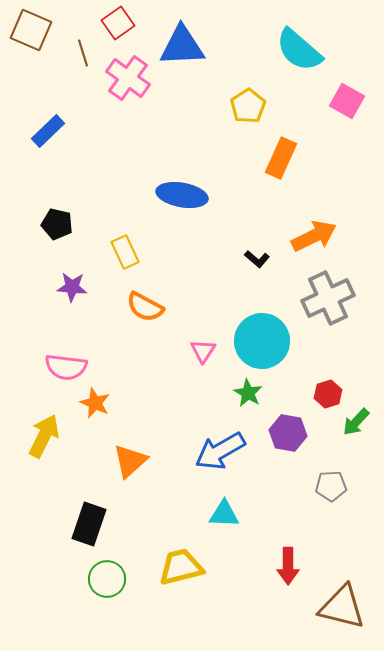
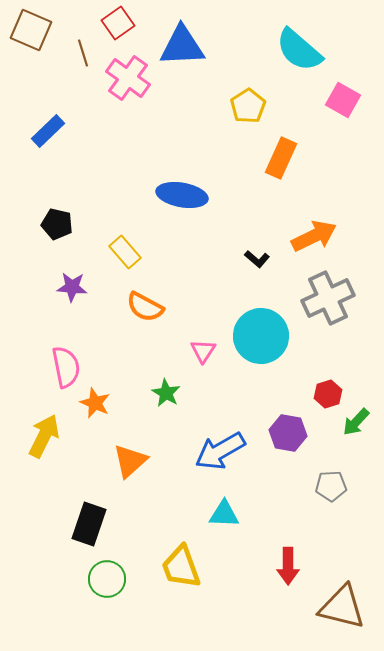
pink square: moved 4 px left, 1 px up
yellow rectangle: rotated 16 degrees counterclockwise
cyan circle: moved 1 px left, 5 px up
pink semicircle: rotated 108 degrees counterclockwise
green star: moved 82 px left
yellow trapezoid: rotated 96 degrees counterclockwise
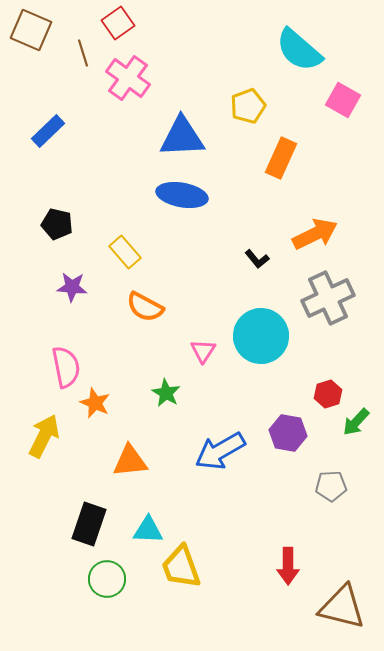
blue triangle: moved 91 px down
yellow pentagon: rotated 12 degrees clockwise
orange arrow: moved 1 px right, 2 px up
black L-shape: rotated 10 degrees clockwise
orange triangle: rotated 36 degrees clockwise
cyan triangle: moved 76 px left, 16 px down
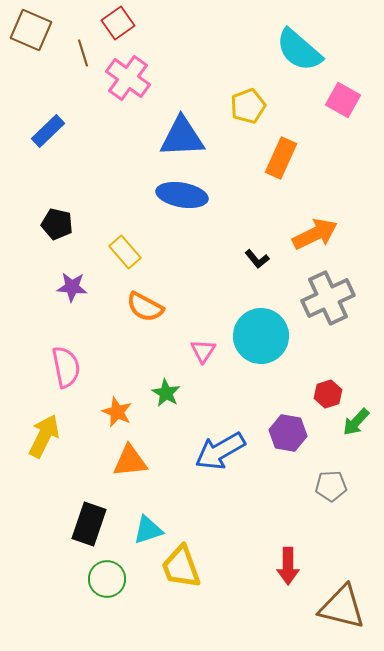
orange star: moved 22 px right, 9 px down
cyan triangle: rotated 20 degrees counterclockwise
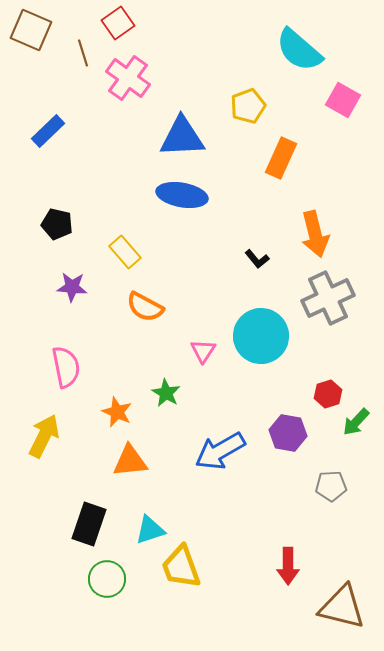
orange arrow: rotated 102 degrees clockwise
cyan triangle: moved 2 px right
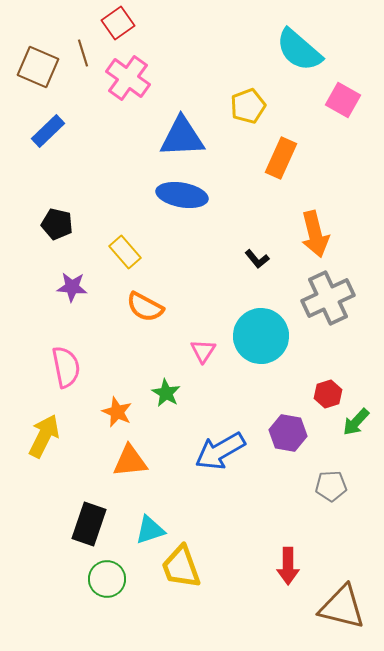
brown square: moved 7 px right, 37 px down
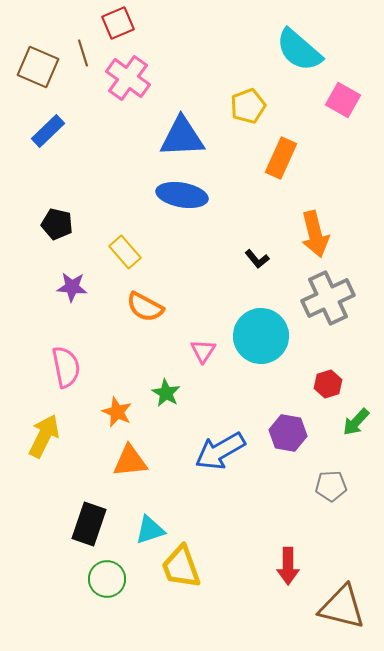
red square: rotated 12 degrees clockwise
red hexagon: moved 10 px up
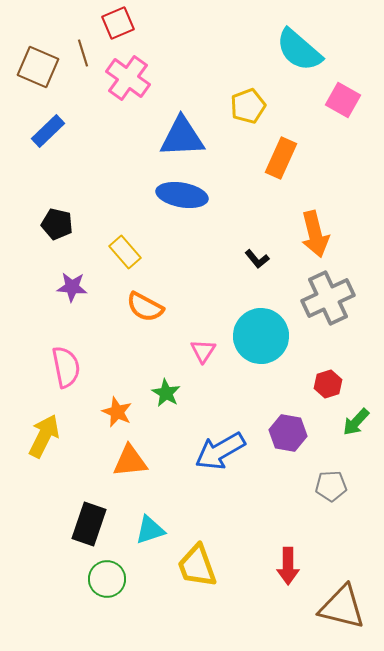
yellow trapezoid: moved 16 px right, 1 px up
